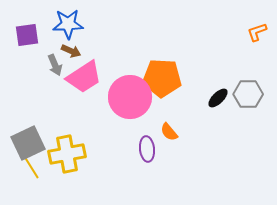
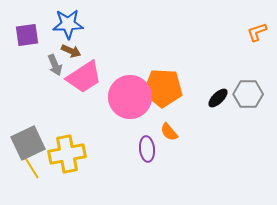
orange pentagon: moved 1 px right, 10 px down
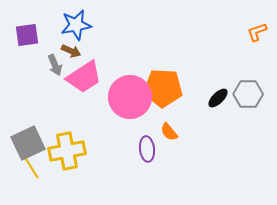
blue star: moved 8 px right, 1 px down; rotated 8 degrees counterclockwise
yellow cross: moved 3 px up
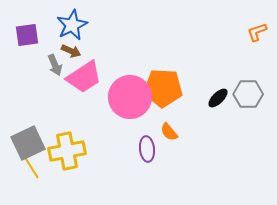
blue star: moved 4 px left; rotated 16 degrees counterclockwise
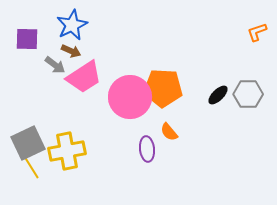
purple square: moved 4 px down; rotated 10 degrees clockwise
gray arrow: rotated 30 degrees counterclockwise
black ellipse: moved 3 px up
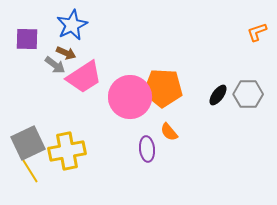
brown arrow: moved 5 px left, 2 px down
black ellipse: rotated 10 degrees counterclockwise
yellow line: moved 1 px left, 4 px down
